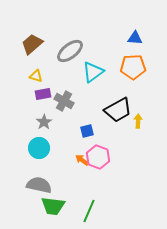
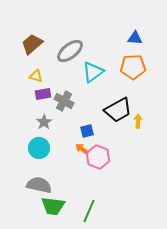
orange arrow: moved 11 px up
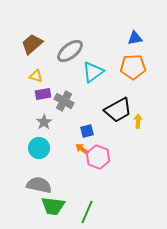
blue triangle: rotated 14 degrees counterclockwise
green line: moved 2 px left, 1 px down
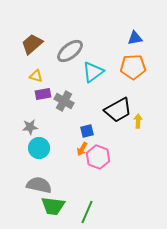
gray star: moved 14 px left, 5 px down; rotated 28 degrees clockwise
orange arrow: rotated 96 degrees counterclockwise
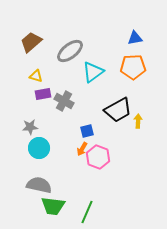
brown trapezoid: moved 1 px left, 2 px up
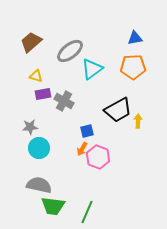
cyan triangle: moved 1 px left, 3 px up
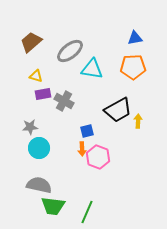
cyan triangle: rotated 45 degrees clockwise
orange arrow: rotated 32 degrees counterclockwise
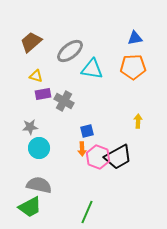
black trapezoid: moved 47 px down
green trapezoid: moved 23 px left, 1 px down; rotated 35 degrees counterclockwise
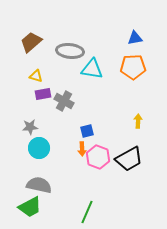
gray ellipse: rotated 44 degrees clockwise
black trapezoid: moved 11 px right, 2 px down
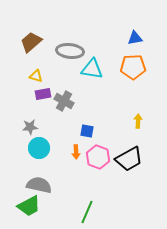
blue square: rotated 24 degrees clockwise
orange arrow: moved 6 px left, 3 px down
green trapezoid: moved 1 px left, 1 px up
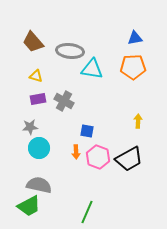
brown trapezoid: moved 2 px right; rotated 90 degrees counterclockwise
purple rectangle: moved 5 px left, 5 px down
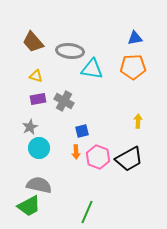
gray star: rotated 21 degrees counterclockwise
blue square: moved 5 px left; rotated 24 degrees counterclockwise
